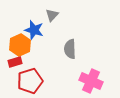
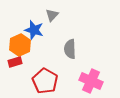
red pentagon: moved 15 px right; rotated 25 degrees counterclockwise
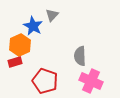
blue star: moved 1 px left, 4 px up; rotated 12 degrees clockwise
gray semicircle: moved 10 px right, 7 px down
red pentagon: rotated 10 degrees counterclockwise
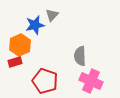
blue star: moved 2 px right, 1 px up; rotated 30 degrees clockwise
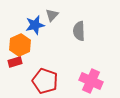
gray semicircle: moved 1 px left, 25 px up
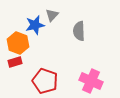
orange hexagon: moved 2 px left, 2 px up; rotated 15 degrees counterclockwise
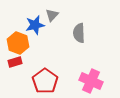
gray semicircle: moved 2 px down
red pentagon: rotated 15 degrees clockwise
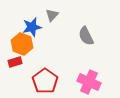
blue star: moved 3 px left, 2 px down
gray semicircle: moved 7 px right, 3 px down; rotated 24 degrees counterclockwise
orange hexagon: moved 4 px right, 1 px down
pink cross: moved 2 px left, 1 px down
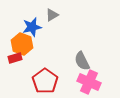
gray triangle: rotated 16 degrees clockwise
gray semicircle: moved 4 px left, 25 px down
red rectangle: moved 4 px up
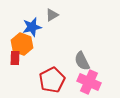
red rectangle: rotated 72 degrees counterclockwise
red pentagon: moved 7 px right, 1 px up; rotated 10 degrees clockwise
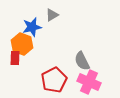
red pentagon: moved 2 px right
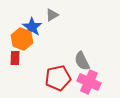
blue star: rotated 24 degrees counterclockwise
orange hexagon: moved 5 px up
red pentagon: moved 4 px right, 2 px up; rotated 15 degrees clockwise
